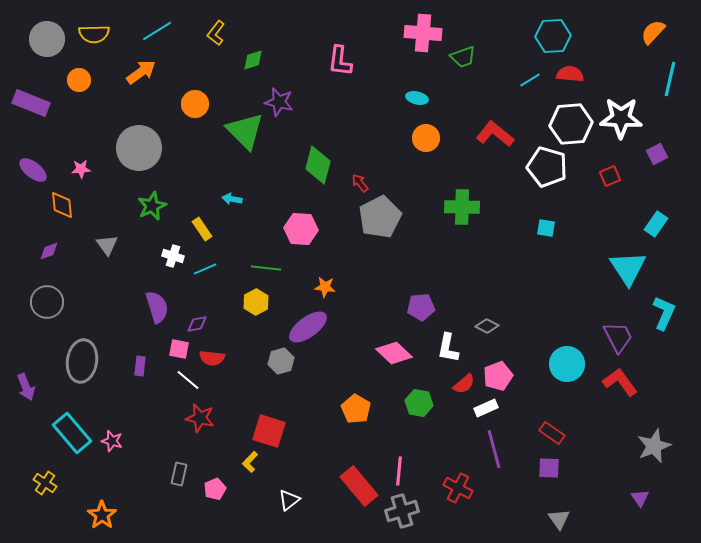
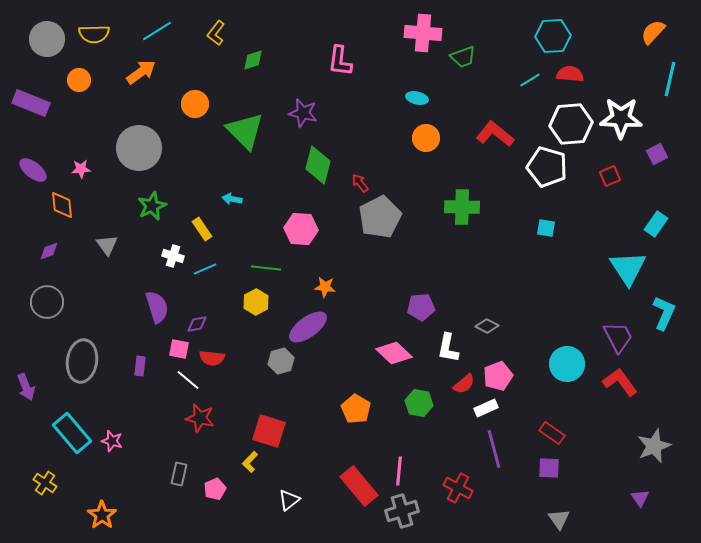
purple star at (279, 102): moved 24 px right, 11 px down
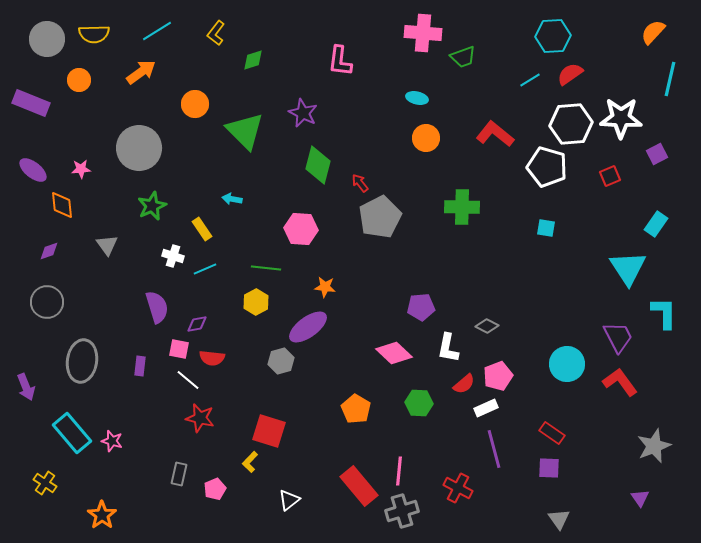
red semicircle at (570, 74): rotated 40 degrees counterclockwise
purple star at (303, 113): rotated 12 degrees clockwise
cyan L-shape at (664, 313): rotated 24 degrees counterclockwise
green hexagon at (419, 403): rotated 8 degrees counterclockwise
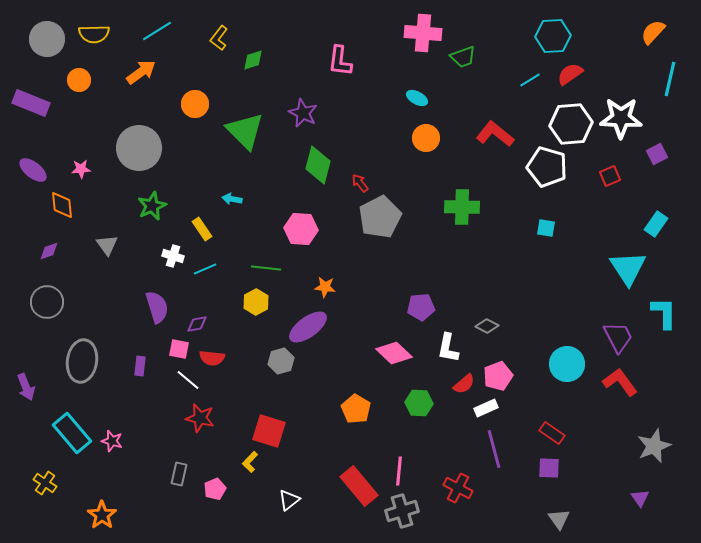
yellow L-shape at (216, 33): moved 3 px right, 5 px down
cyan ellipse at (417, 98): rotated 15 degrees clockwise
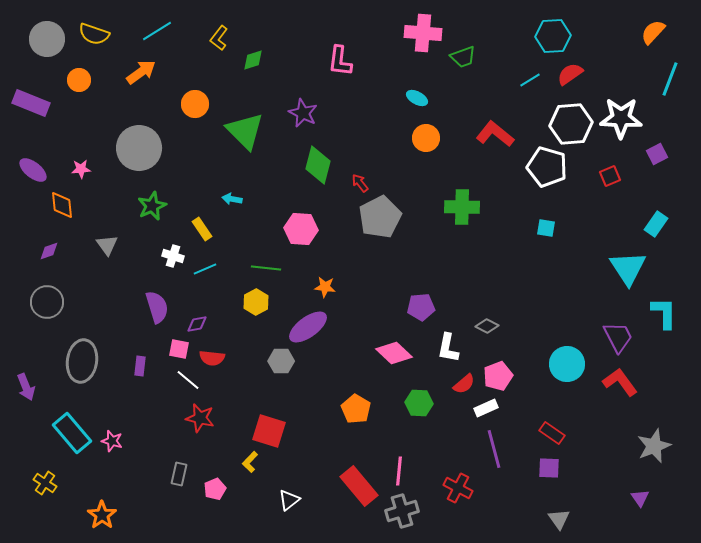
yellow semicircle at (94, 34): rotated 20 degrees clockwise
cyan line at (670, 79): rotated 8 degrees clockwise
gray hexagon at (281, 361): rotated 15 degrees clockwise
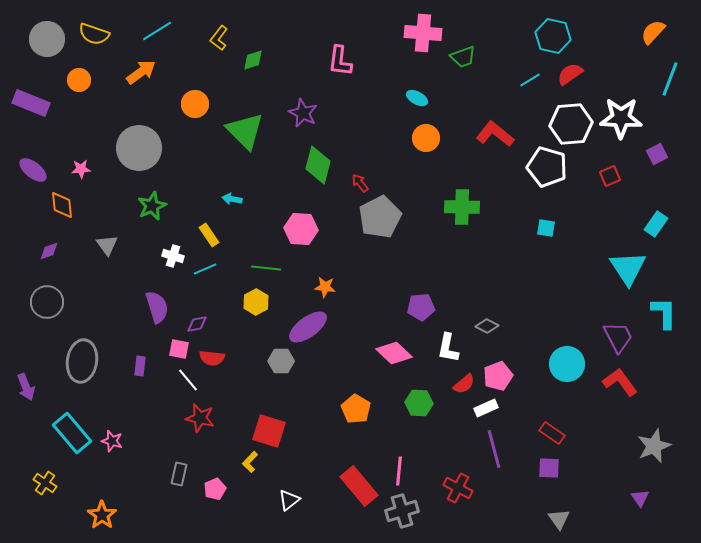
cyan hexagon at (553, 36): rotated 16 degrees clockwise
yellow rectangle at (202, 229): moved 7 px right, 6 px down
white line at (188, 380): rotated 10 degrees clockwise
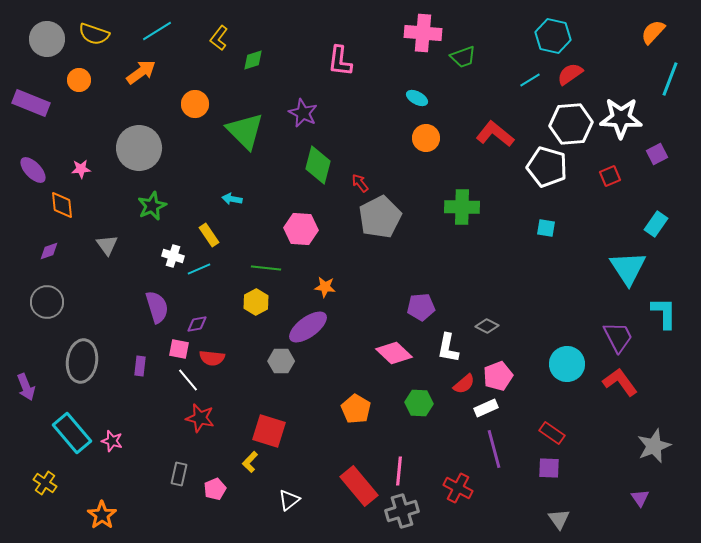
purple ellipse at (33, 170): rotated 8 degrees clockwise
cyan line at (205, 269): moved 6 px left
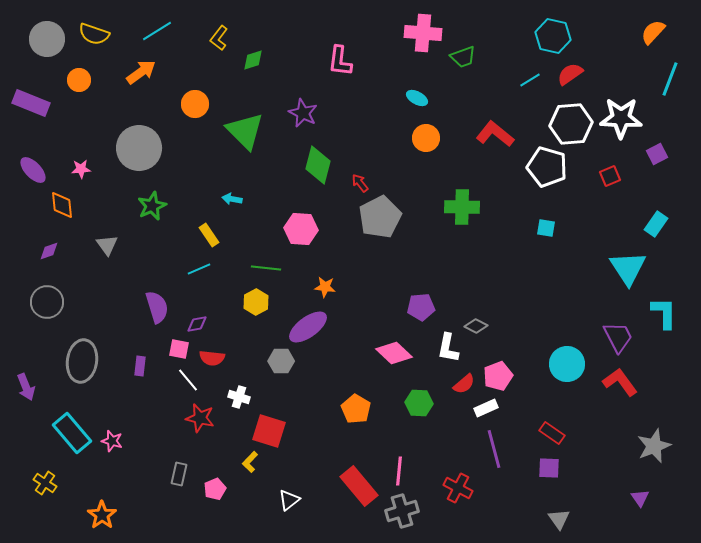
white cross at (173, 256): moved 66 px right, 141 px down
gray diamond at (487, 326): moved 11 px left
